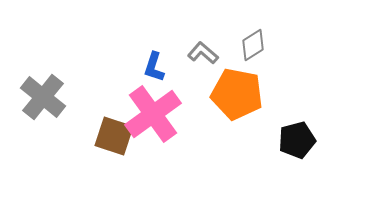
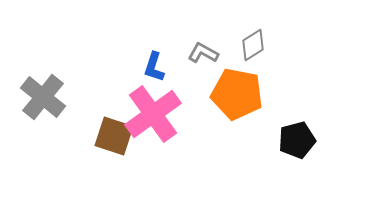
gray L-shape: rotated 12 degrees counterclockwise
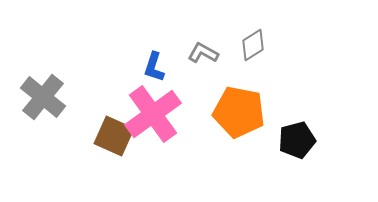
orange pentagon: moved 2 px right, 18 px down
brown square: rotated 6 degrees clockwise
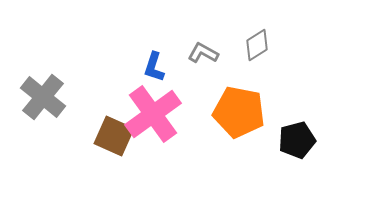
gray diamond: moved 4 px right
